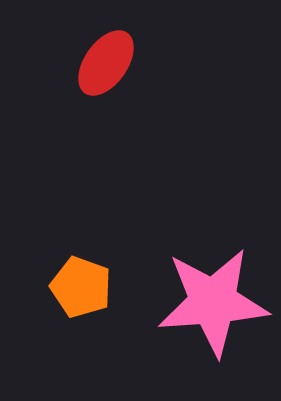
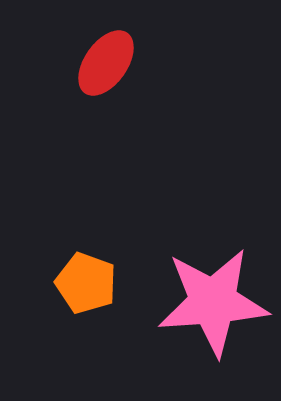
orange pentagon: moved 5 px right, 4 px up
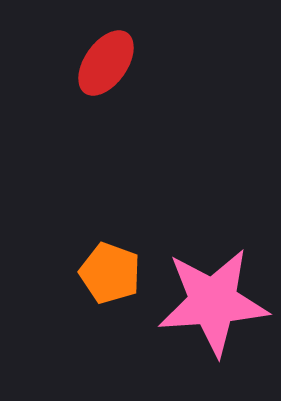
orange pentagon: moved 24 px right, 10 px up
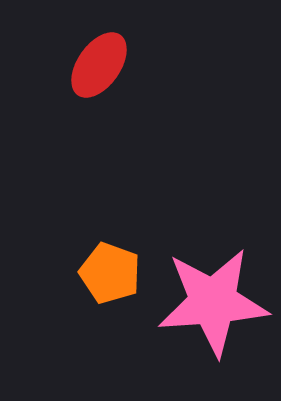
red ellipse: moved 7 px left, 2 px down
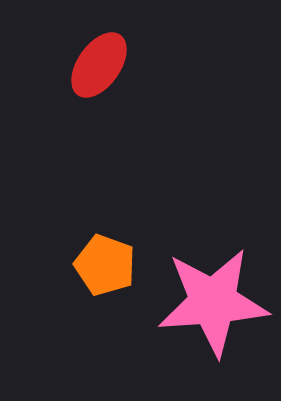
orange pentagon: moved 5 px left, 8 px up
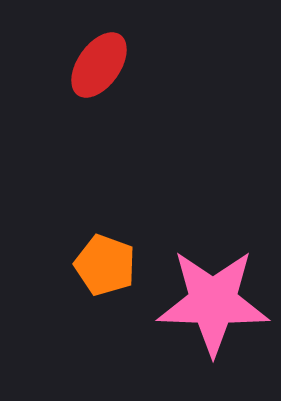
pink star: rotated 6 degrees clockwise
